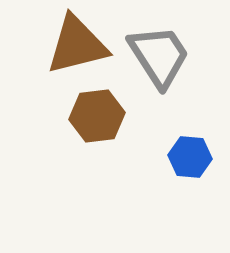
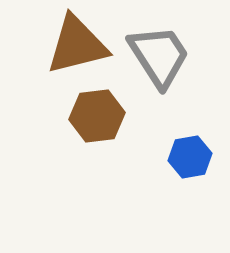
blue hexagon: rotated 15 degrees counterclockwise
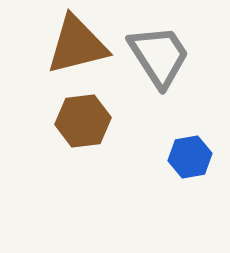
brown hexagon: moved 14 px left, 5 px down
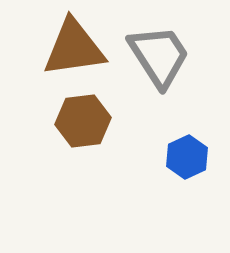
brown triangle: moved 3 px left, 3 px down; rotated 6 degrees clockwise
blue hexagon: moved 3 px left; rotated 15 degrees counterclockwise
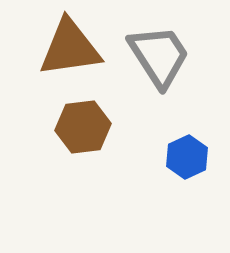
brown triangle: moved 4 px left
brown hexagon: moved 6 px down
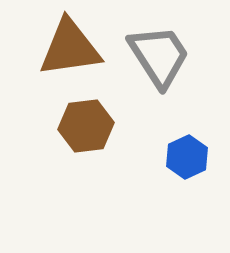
brown hexagon: moved 3 px right, 1 px up
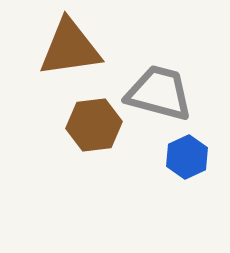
gray trapezoid: moved 37 px down; rotated 42 degrees counterclockwise
brown hexagon: moved 8 px right, 1 px up
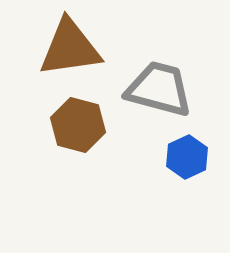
gray trapezoid: moved 4 px up
brown hexagon: moved 16 px left; rotated 22 degrees clockwise
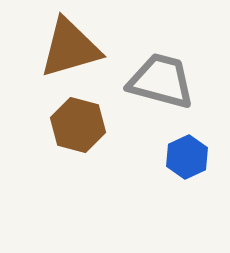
brown triangle: rotated 8 degrees counterclockwise
gray trapezoid: moved 2 px right, 8 px up
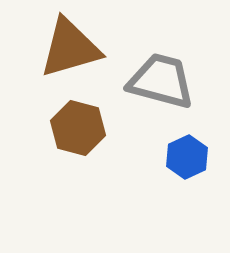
brown hexagon: moved 3 px down
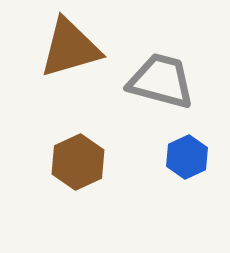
brown hexagon: moved 34 px down; rotated 20 degrees clockwise
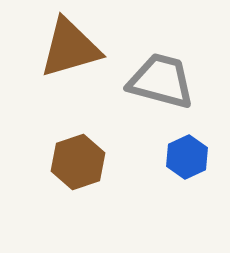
brown hexagon: rotated 6 degrees clockwise
